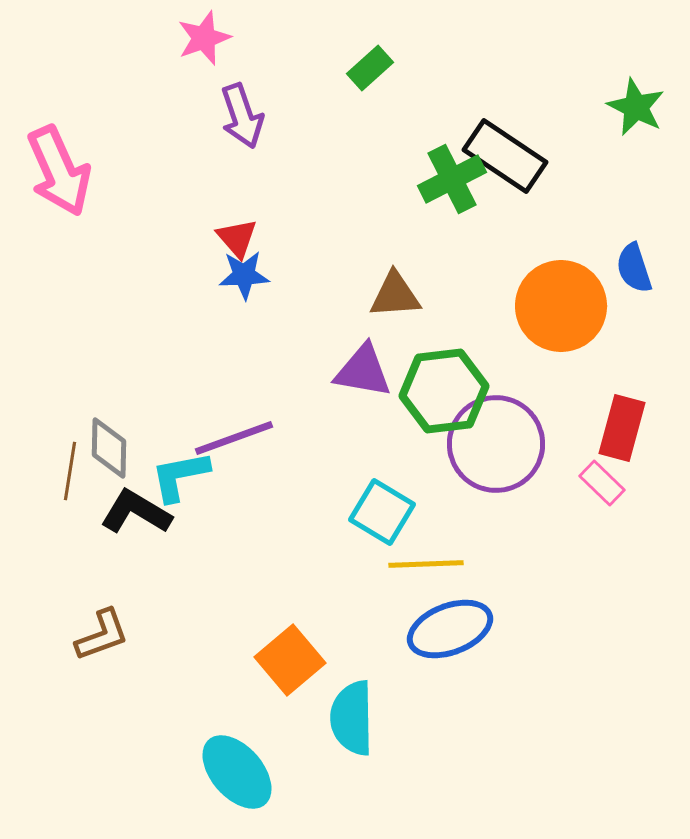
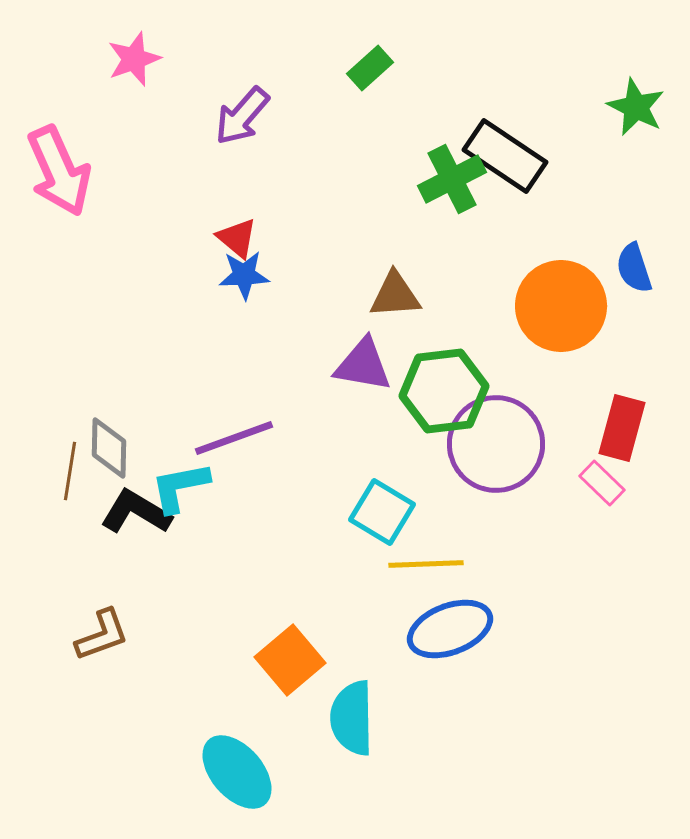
pink star: moved 70 px left, 21 px down
purple arrow: rotated 60 degrees clockwise
red triangle: rotated 9 degrees counterclockwise
purple triangle: moved 6 px up
cyan L-shape: moved 11 px down
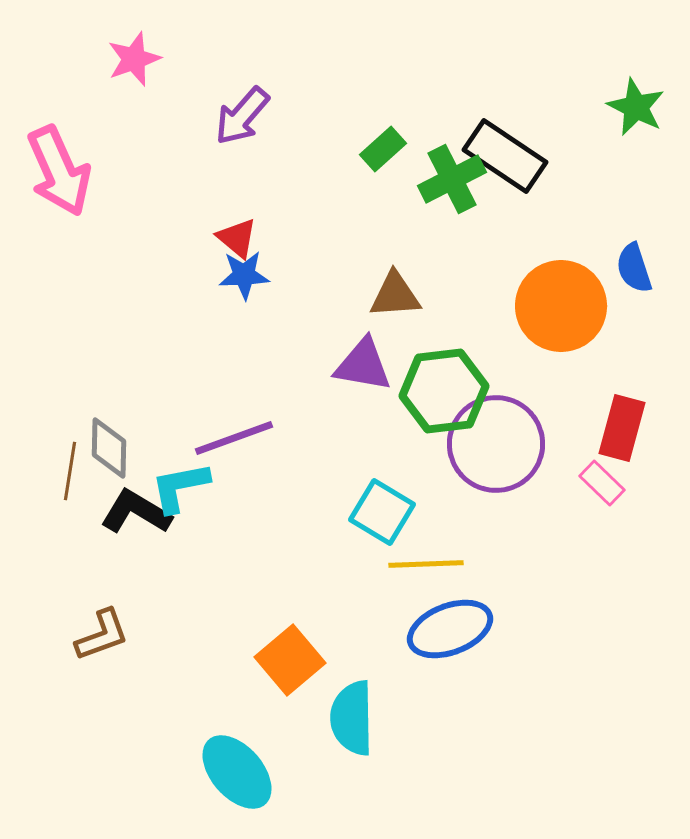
green rectangle: moved 13 px right, 81 px down
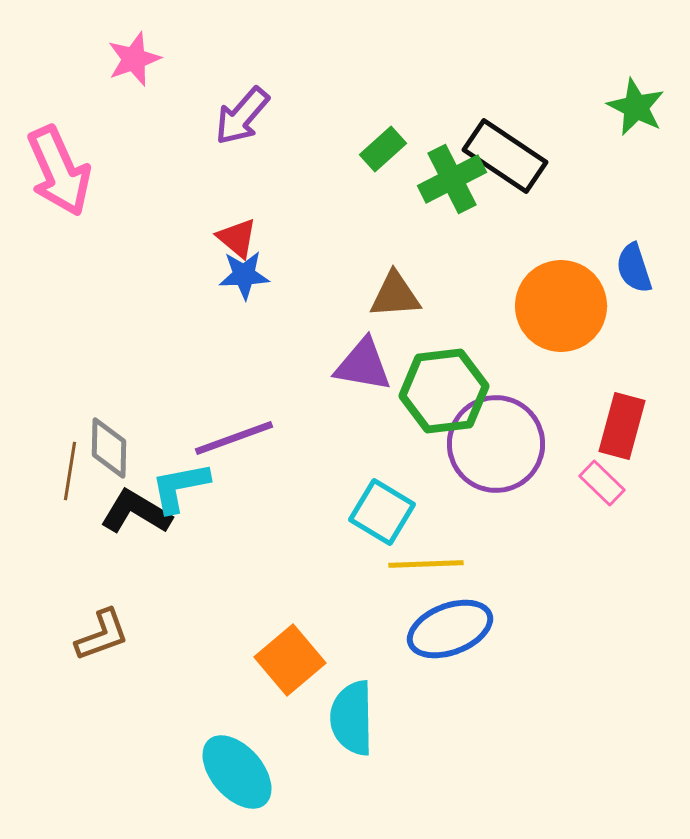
red rectangle: moved 2 px up
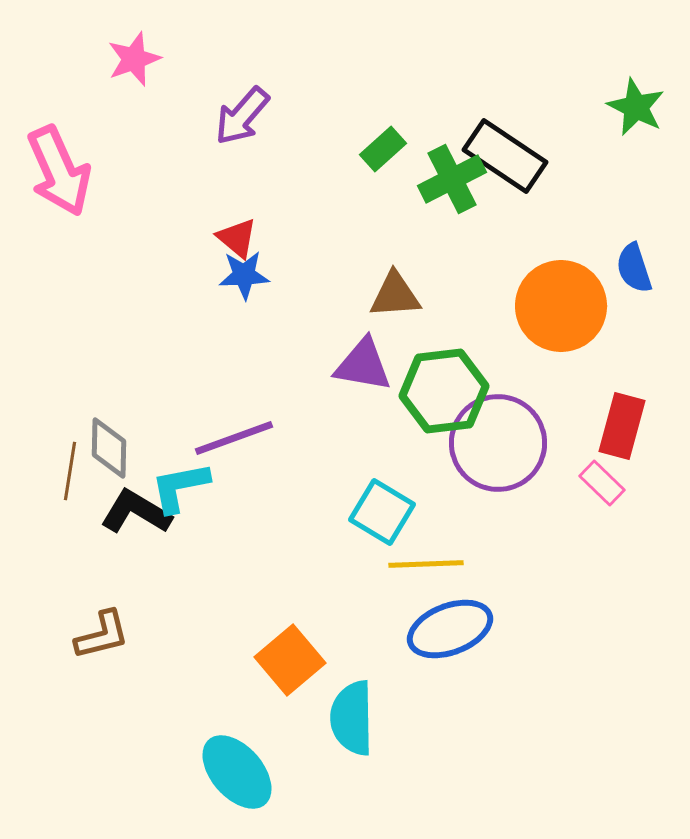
purple circle: moved 2 px right, 1 px up
brown L-shape: rotated 6 degrees clockwise
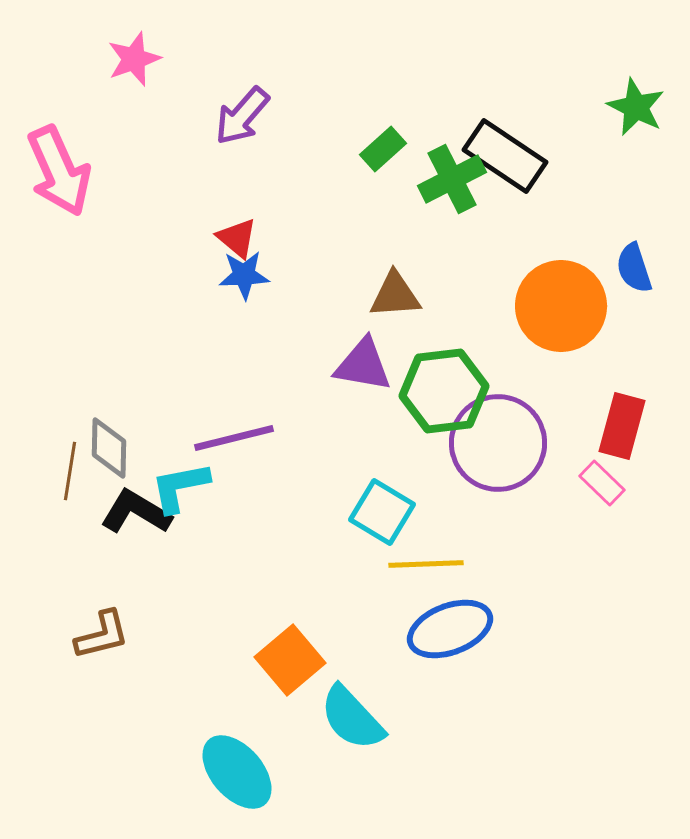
purple line: rotated 6 degrees clockwise
cyan semicircle: rotated 42 degrees counterclockwise
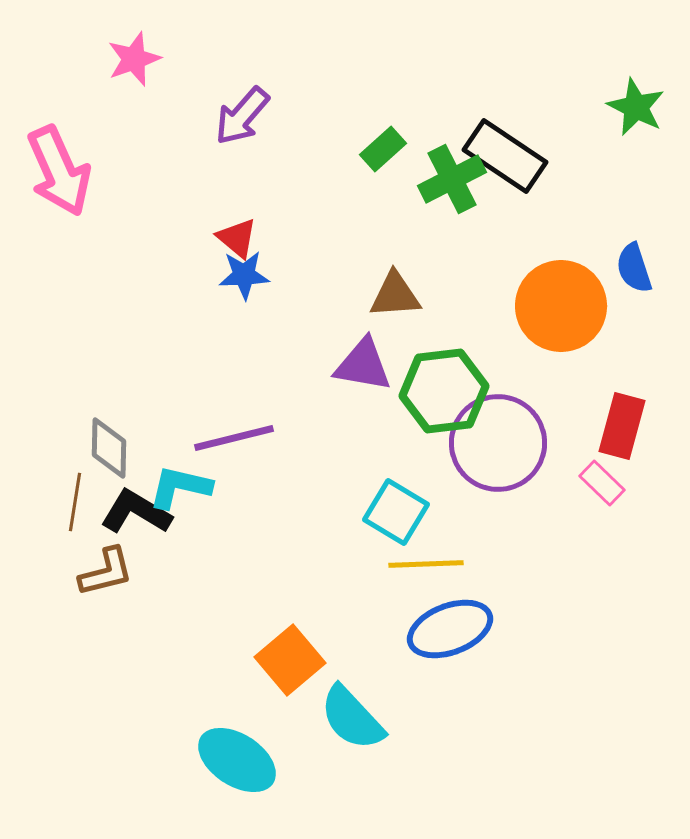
brown line: moved 5 px right, 31 px down
cyan L-shape: rotated 24 degrees clockwise
cyan square: moved 14 px right
brown L-shape: moved 4 px right, 63 px up
cyan ellipse: moved 12 px up; rotated 16 degrees counterclockwise
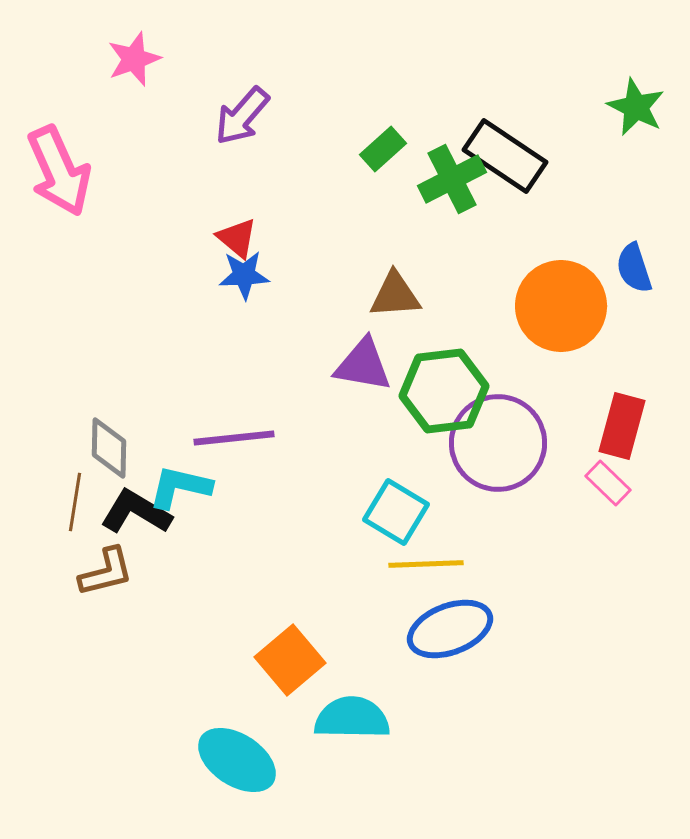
purple line: rotated 8 degrees clockwise
pink rectangle: moved 6 px right
cyan semicircle: rotated 134 degrees clockwise
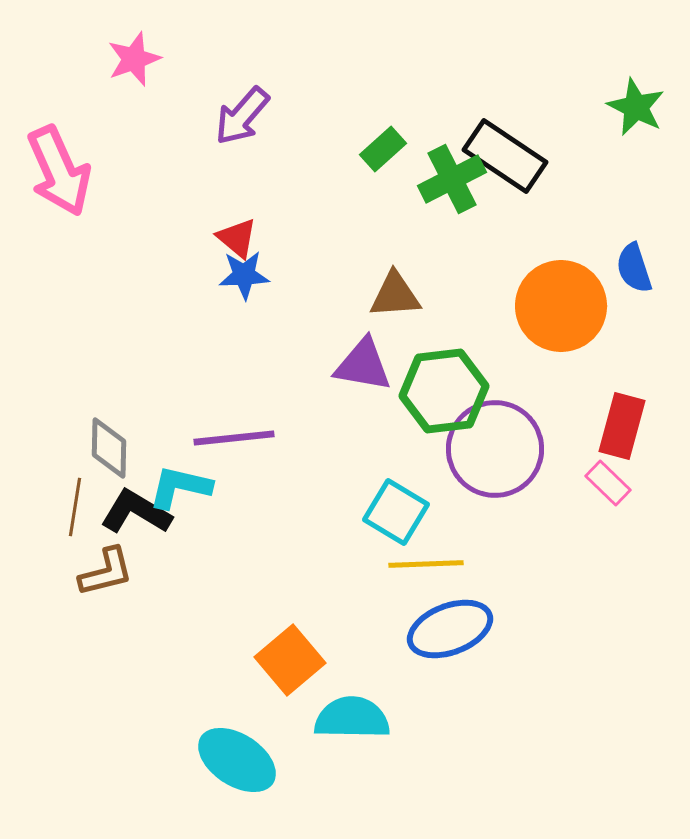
purple circle: moved 3 px left, 6 px down
brown line: moved 5 px down
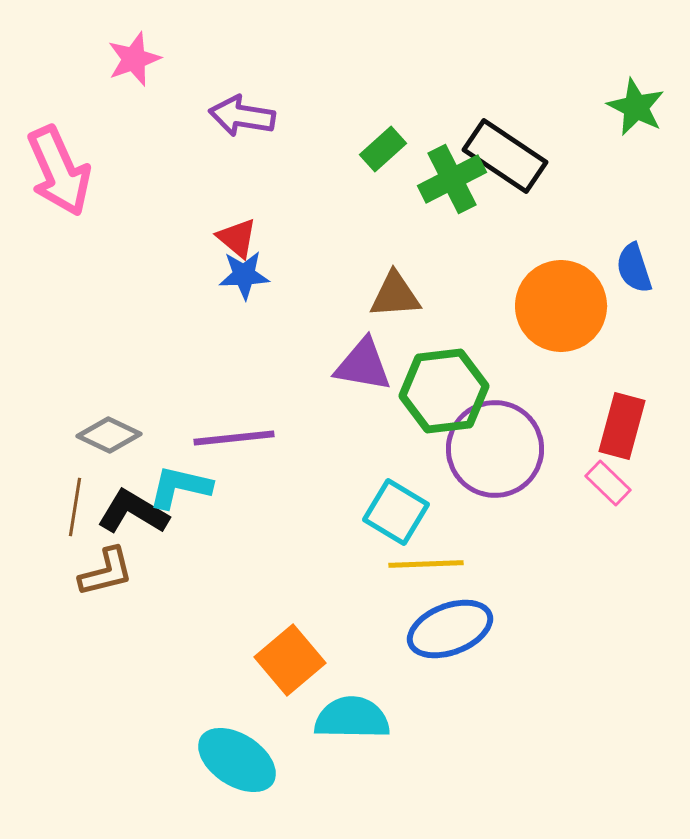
purple arrow: rotated 58 degrees clockwise
gray diamond: moved 13 px up; rotated 66 degrees counterclockwise
black L-shape: moved 3 px left
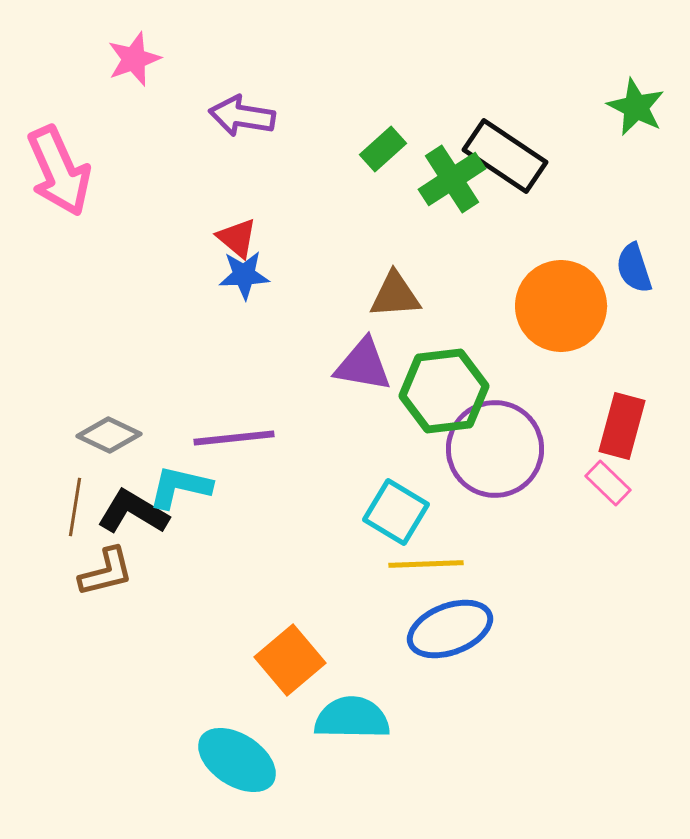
green cross: rotated 6 degrees counterclockwise
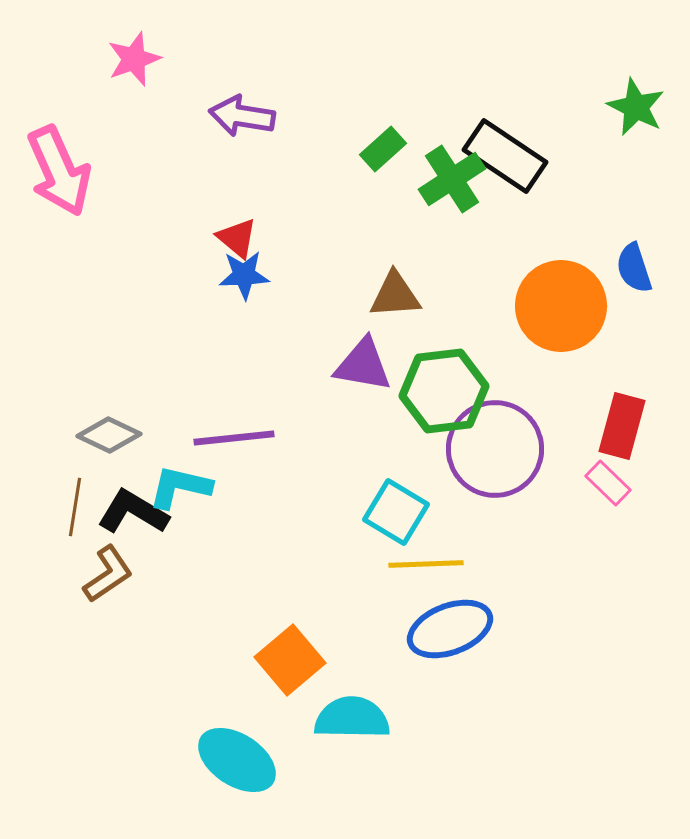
brown L-shape: moved 2 px right, 2 px down; rotated 20 degrees counterclockwise
